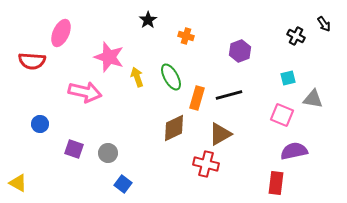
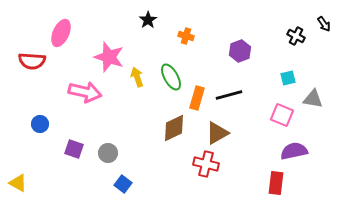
brown triangle: moved 3 px left, 1 px up
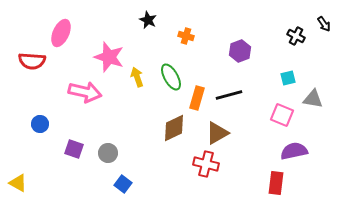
black star: rotated 12 degrees counterclockwise
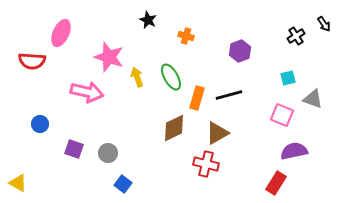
black cross: rotated 30 degrees clockwise
pink arrow: moved 2 px right
gray triangle: rotated 10 degrees clockwise
red rectangle: rotated 25 degrees clockwise
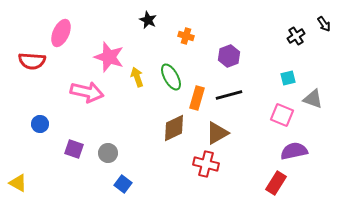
purple hexagon: moved 11 px left, 5 px down
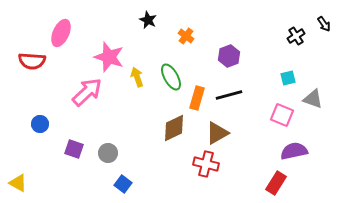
orange cross: rotated 21 degrees clockwise
pink arrow: rotated 56 degrees counterclockwise
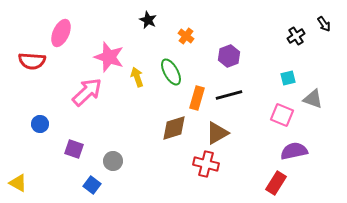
green ellipse: moved 5 px up
brown diamond: rotated 8 degrees clockwise
gray circle: moved 5 px right, 8 px down
blue square: moved 31 px left, 1 px down
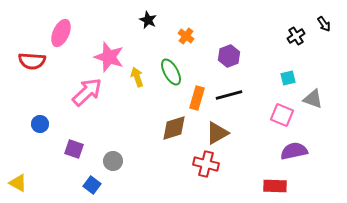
red rectangle: moved 1 px left, 3 px down; rotated 60 degrees clockwise
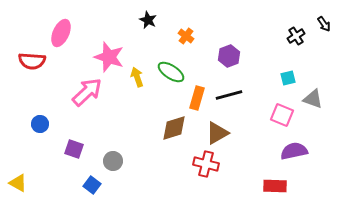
green ellipse: rotated 28 degrees counterclockwise
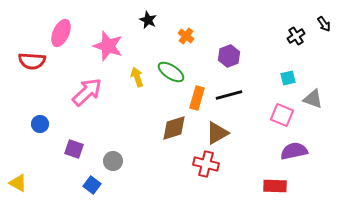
pink star: moved 1 px left, 11 px up
